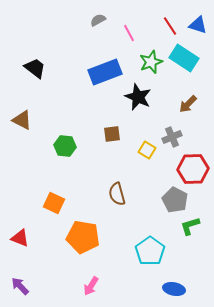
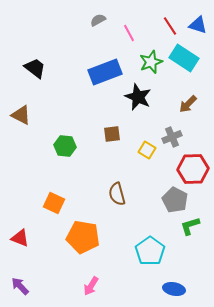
brown triangle: moved 1 px left, 5 px up
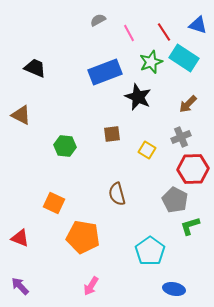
red line: moved 6 px left, 6 px down
black trapezoid: rotated 15 degrees counterclockwise
gray cross: moved 9 px right
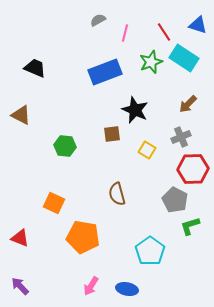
pink line: moved 4 px left; rotated 42 degrees clockwise
black star: moved 3 px left, 13 px down
blue ellipse: moved 47 px left
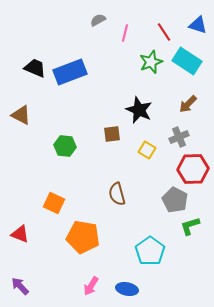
cyan rectangle: moved 3 px right, 3 px down
blue rectangle: moved 35 px left
black star: moved 4 px right
gray cross: moved 2 px left
red triangle: moved 4 px up
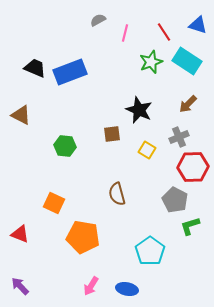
red hexagon: moved 2 px up
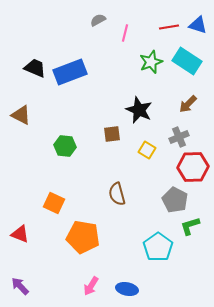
red line: moved 5 px right, 5 px up; rotated 66 degrees counterclockwise
cyan pentagon: moved 8 px right, 4 px up
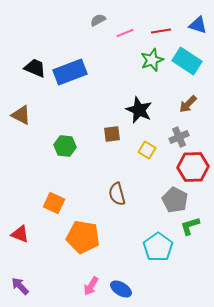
red line: moved 8 px left, 4 px down
pink line: rotated 54 degrees clockwise
green star: moved 1 px right, 2 px up
blue ellipse: moved 6 px left; rotated 20 degrees clockwise
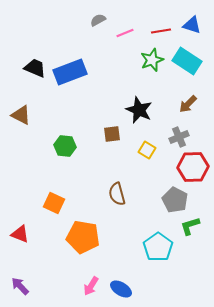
blue triangle: moved 6 px left
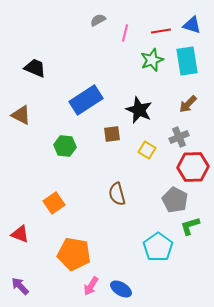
pink line: rotated 54 degrees counterclockwise
cyan rectangle: rotated 48 degrees clockwise
blue rectangle: moved 16 px right, 28 px down; rotated 12 degrees counterclockwise
orange square: rotated 30 degrees clockwise
orange pentagon: moved 9 px left, 17 px down
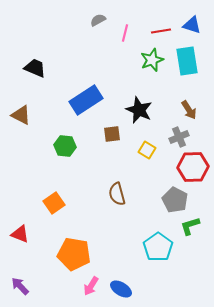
brown arrow: moved 1 px right, 6 px down; rotated 78 degrees counterclockwise
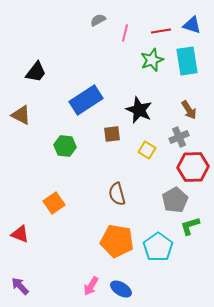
black trapezoid: moved 1 px right, 4 px down; rotated 105 degrees clockwise
gray pentagon: rotated 15 degrees clockwise
orange pentagon: moved 43 px right, 13 px up
